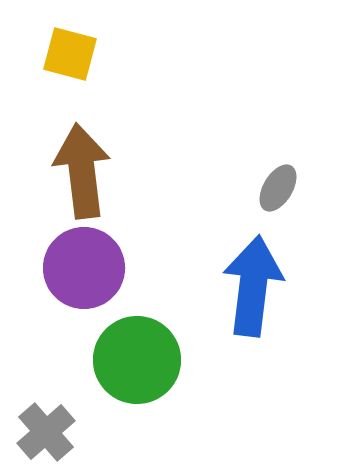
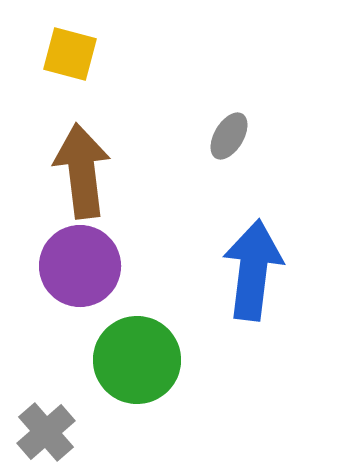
gray ellipse: moved 49 px left, 52 px up
purple circle: moved 4 px left, 2 px up
blue arrow: moved 16 px up
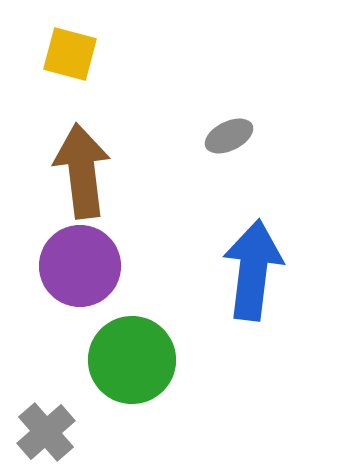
gray ellipse: rotated 33 degrees clockwise
green circle: moved 5 px left
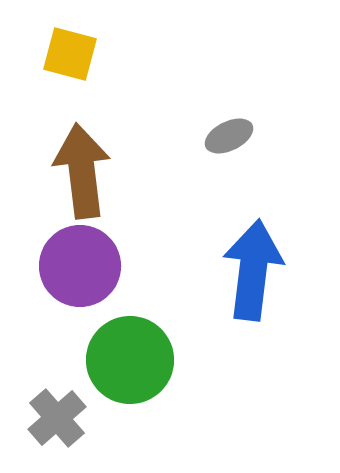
green circle: moved 2 px left
gray cross: moved 11 px right, 14 px up
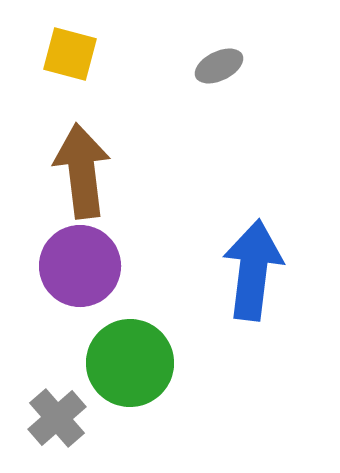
gray ellipse: moved 10 px left, 70 px up
green circle: moved 3 px down
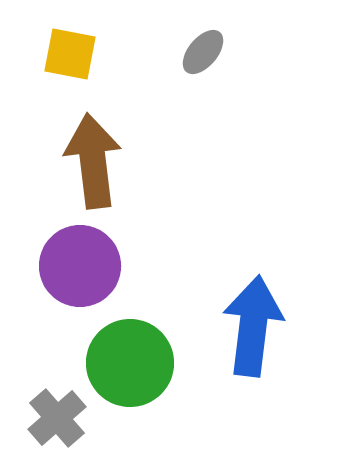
yellow square: rotated 4 degrees counterclockwise
gray ellipse: moved 16 px left, 14 px up; rotated 24 degrees counterclockwise
brown arrow: moved 11 px right, 10 px up
blue arrow: moved 56 px down
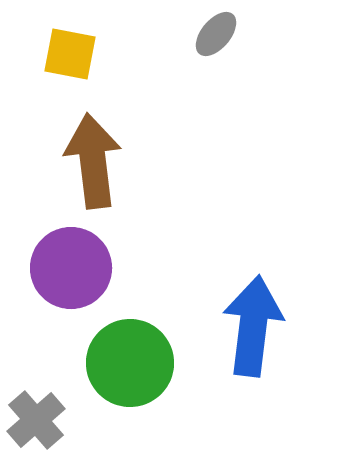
gray ellipse: moved 13 px right, 18 px up
purple circle: moved 9 px left, 2 px down
gray cross: moved 21 px left, 2 px down
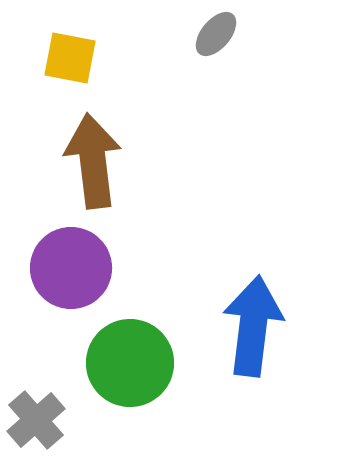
yellow square: moved 4 px down
